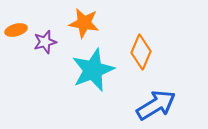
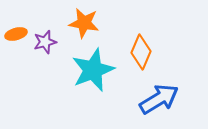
orange ellipse: moved 4 px down
blue arrow: moved 3 px right, 6 px up
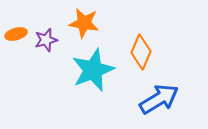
purple star: moved 1 px right, 2 px up
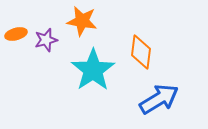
orange star: moved 2 px left, 2 px up
orange diamond: rotated 16 degrees counterclockwise
cyan star: rotated 12 degrees counterclockwise
